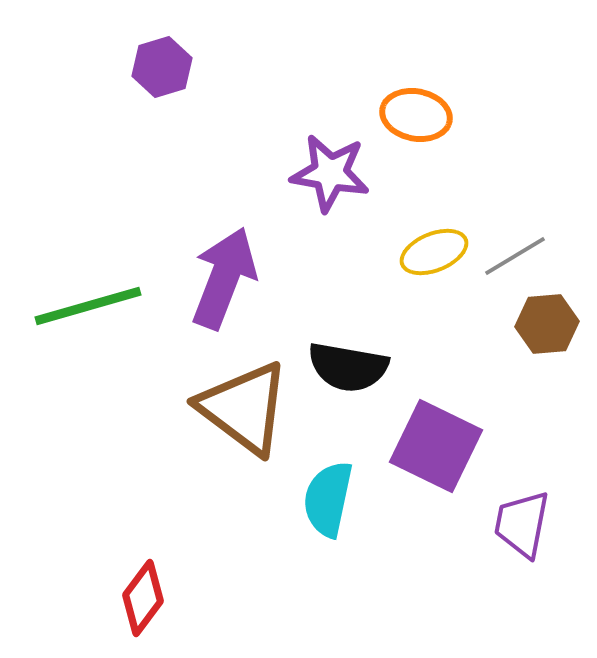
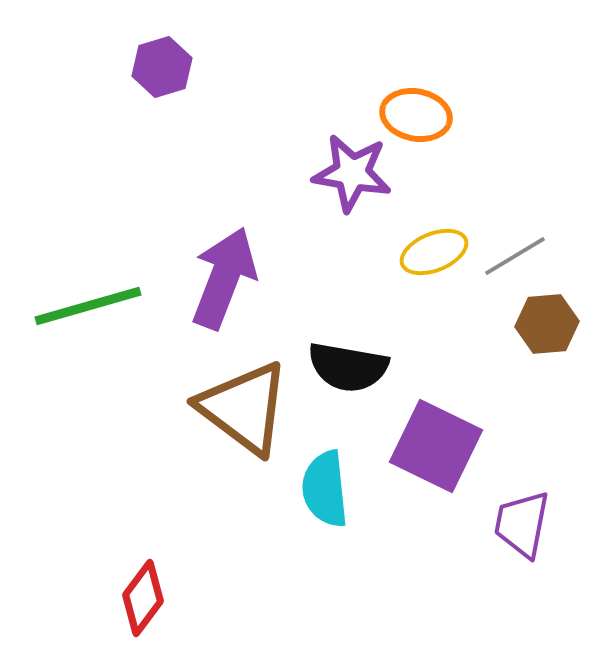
purple star: moved 22 px right
cyan semicircle: moved 3 px left, 10 px up; rotated 18 degrees counterclockwise
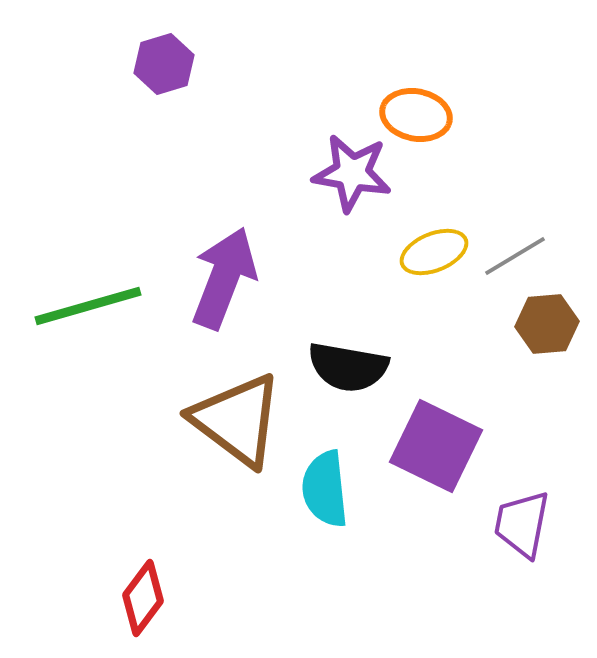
purple hexagon: moved 2 px right, 3 px up
brown triangle: moved 7 px left, 12 px down
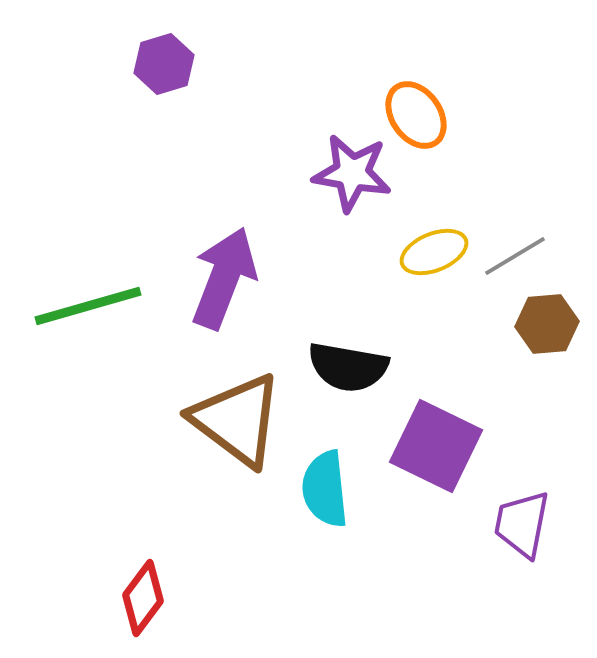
orange ellipse: rotated 44 degrees clockwise
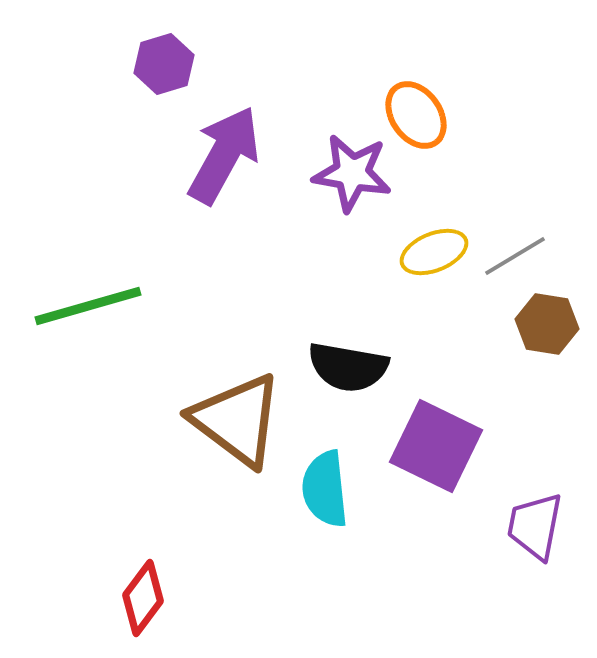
purple arrow: moved 123 px up; rotated 8 degrees clockwise
brown hexagon: rotated 14 degrees clockwise
purple trapezoid: moved 13 px right, 2 px down
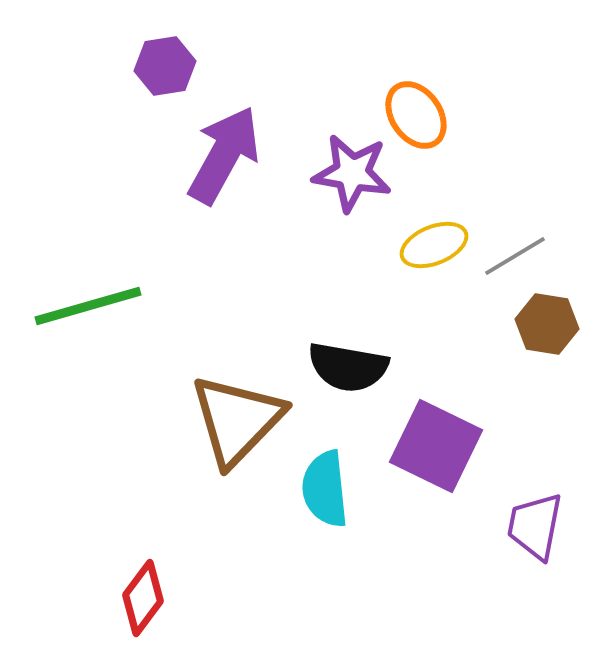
purple hexagon: moved 1 px right, 2 px down; rotated 8 degrees clockwise
yellow ellipse: moved 7 px up
brown triangle: rotated 37 degrees clockwise
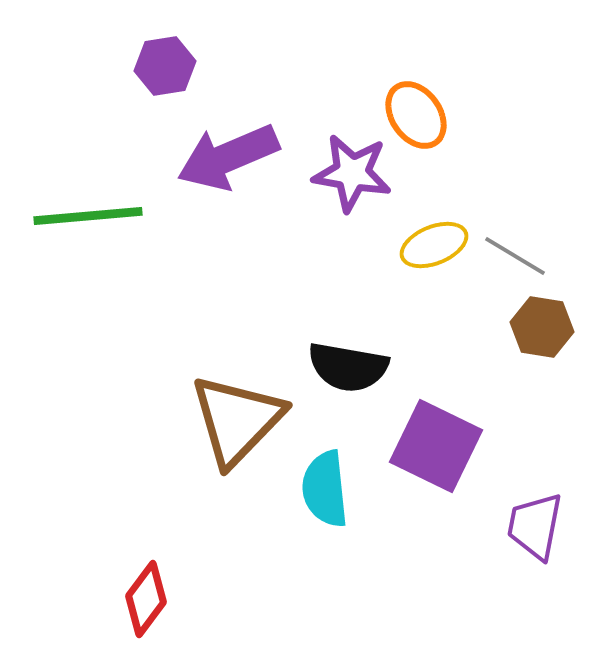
purple arrow: moved 4 px right, 2 px down; rotated 142 degrees counterclockwise
gray line: rotated 62 degrees clockwise
green line: moved 90 px up; rotated 11 degrees clockwise
brown hexagon: moved 5 px left, 3 px down
red diamond: moved 3 px right, 1 px down
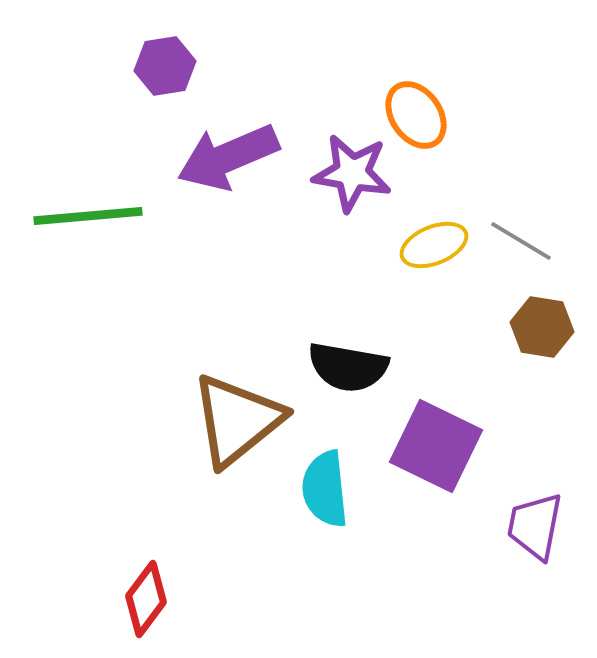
gray line: moved 6 px right, 15 px up
brown triangle: rotated 7 degrees clockwise
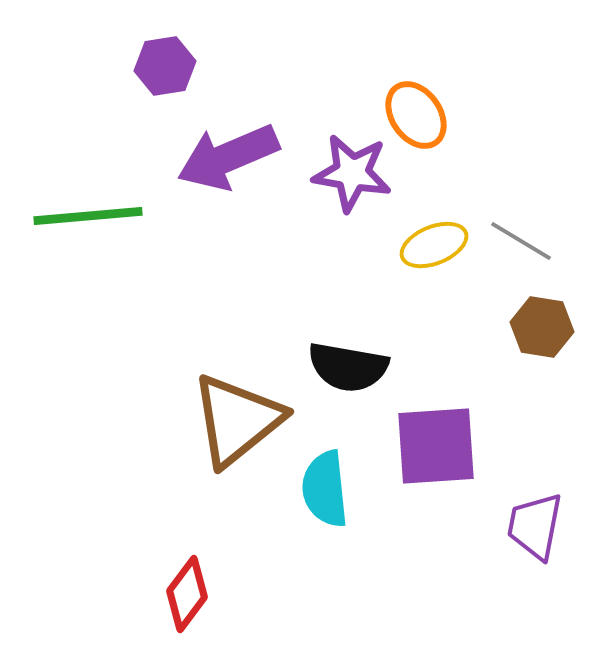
purple square: rotated 30 degrees counterclockwise
red diamond: moved 41 px right, 5 px up
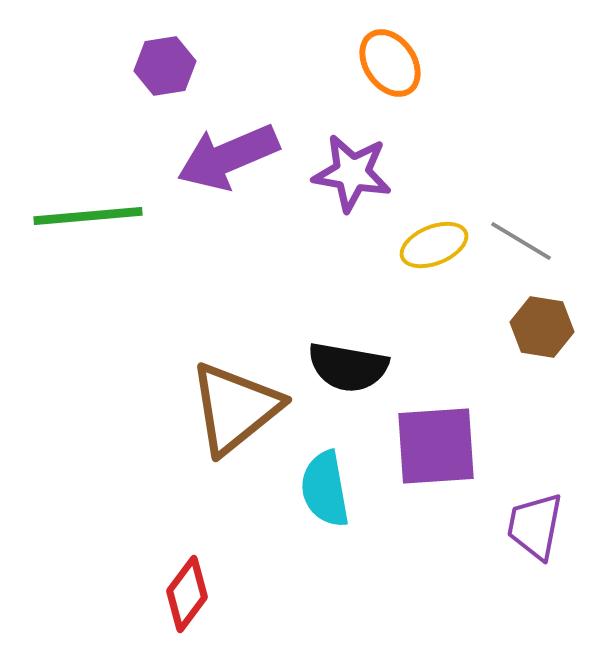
orange ellipse: moved 26 px left, 52 px up
brown triangle: moved 2 px left, 12 px up
cyan semicircle: rotated 4 degrees counterclockwise
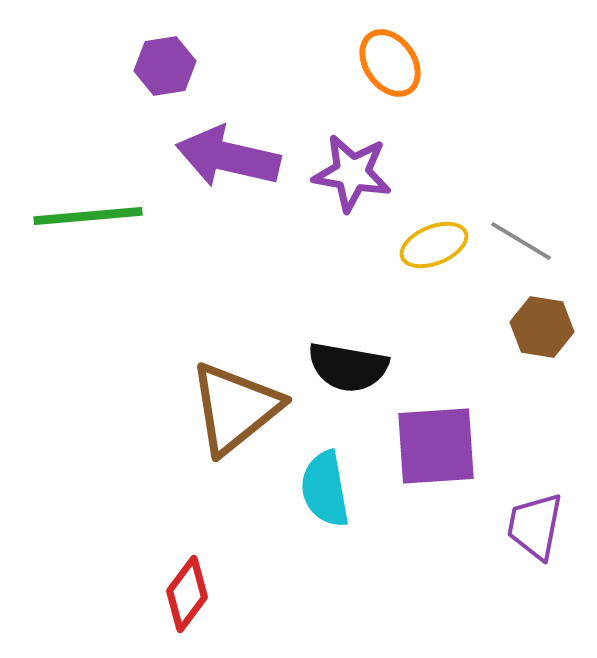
purple arrow: rotated 36 degrees clockwise
